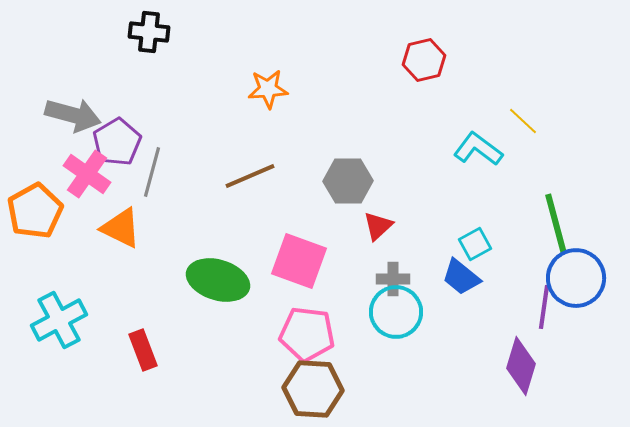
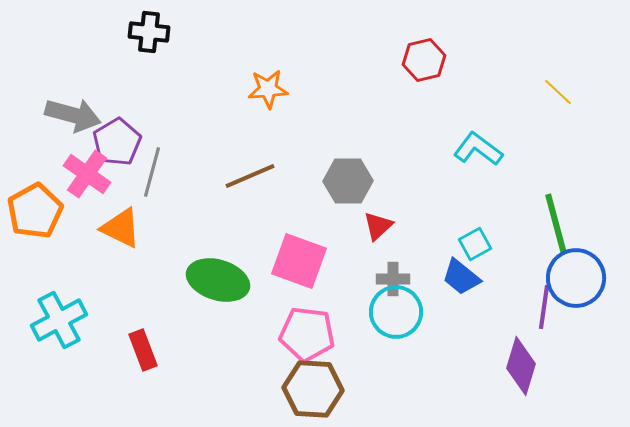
yellow line: moved 35 px right, 29 px up
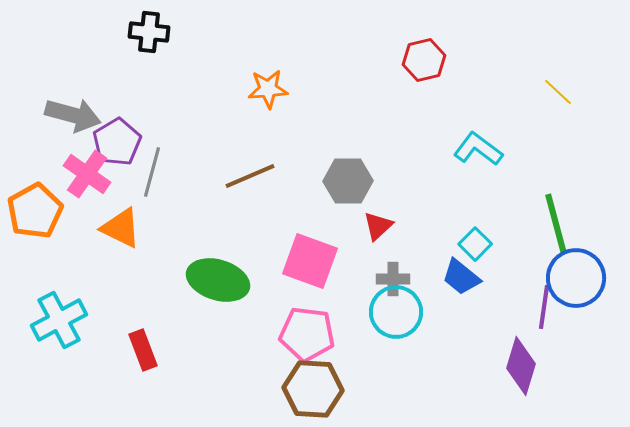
cyan square: rotated 16 degrees counterclockwise
pink square: moved 11 px right
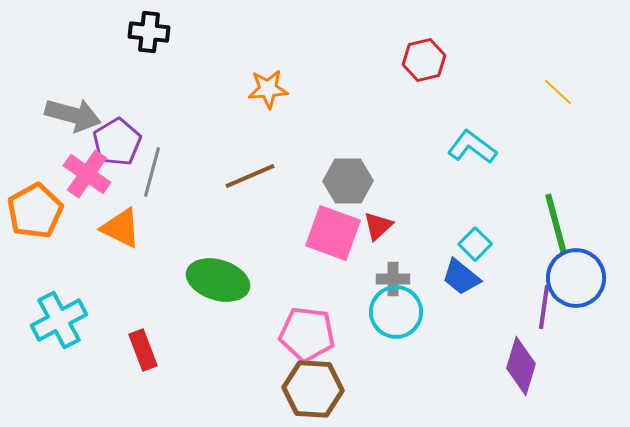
cyan L-shape: moved 6 px left, 2 px up
pink square: moved 23 px right, 28 px up
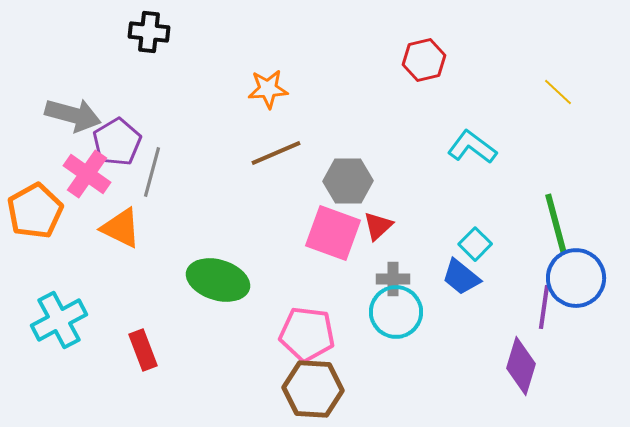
brown line: moved 26 px right, 23 px up
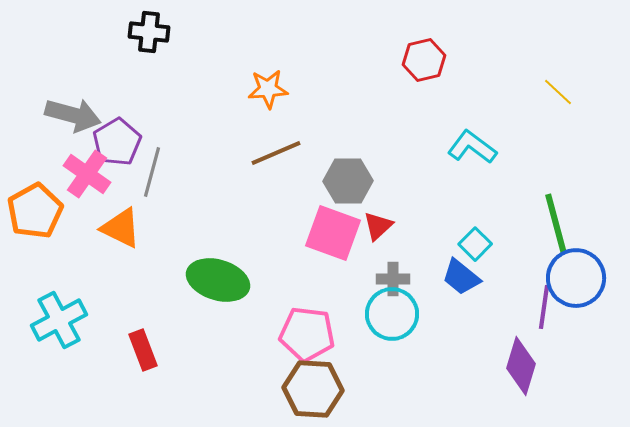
cyan circle: moved 4 px left, 2 px down
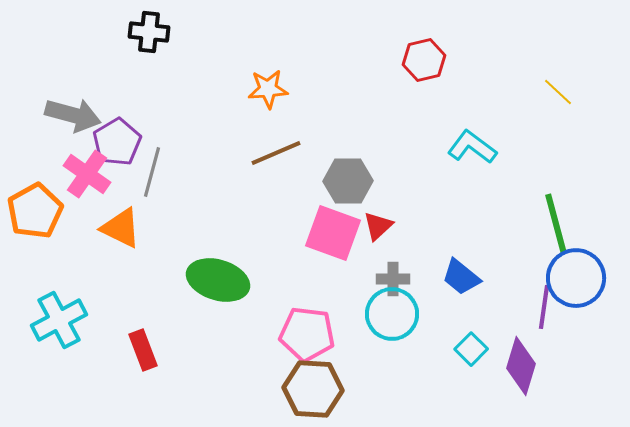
cyan square: moved 4 px left, 105 px down
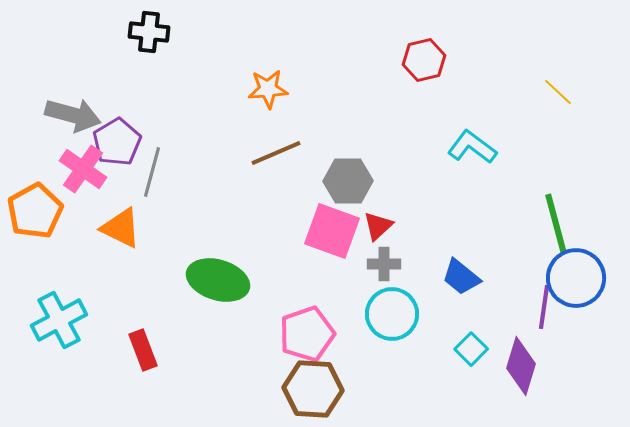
pink cross: moved 4 px left, 5 px up
pink square: moved 1 px left, 2 px up
gray cross: moved 9 px left, 15 px up
pink pentagon: rotated 26 degrees counterclockwise
